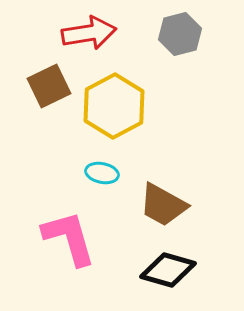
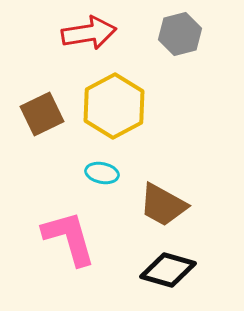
brown square: moved 7 px left, 28 px down
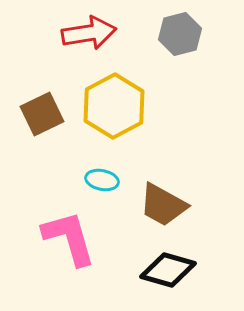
cyan ellipse: moved 7 px down
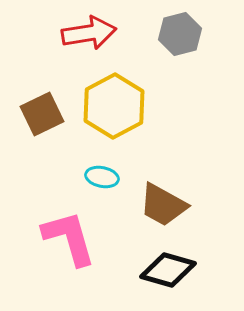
cyan ellipse: moved 3 px up
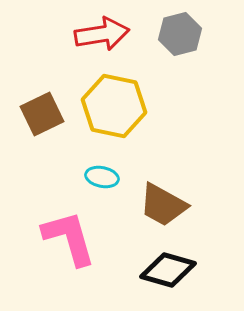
red arrow: moved 13 px right, 1 px down
yellow hexagon: rotated 20 degrees counterclockwise
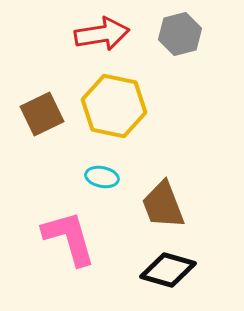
brown trapezoid: rotated 40 degrees clockwise
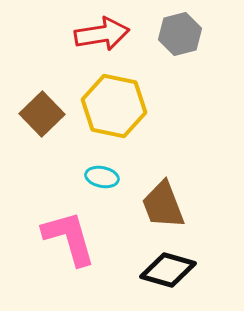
brown square: rotated 18 degrees counterclockwise
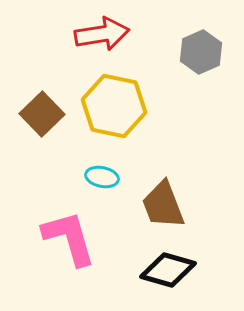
gray hexagon: moved 21 px right, 18 px down; rotated 9 degrees counterclockwise
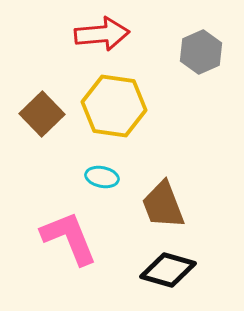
red arrow: rotated 4 degrees clockwise
yellow hexagon: rotated 4 degrees counterclockwise
pink L-shape: rotated 6 degrees counterclockwise
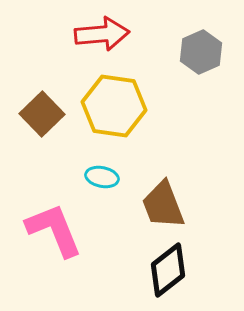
pink L-shape: moved 15 px left, 8 px up
black diamond: rotated 54 degrees counterclockwise
